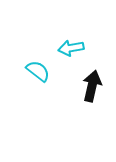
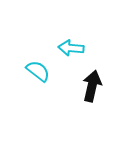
cyan arrow: rotated 15 degrees clockwise
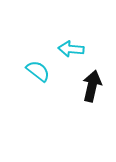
cyan arrow: moved 1 px down
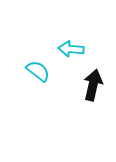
black arrow: moved 1 px right, 1 px up
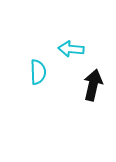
cyan semicircle: moved 1 px down; rotated 50 degrees clockwise
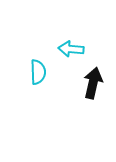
black arrow: moved 2 px up
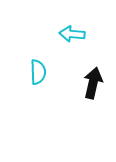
cyan arrow: moved 1 px right, 15 px up
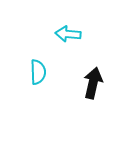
cyan arrow: moved 4 px left
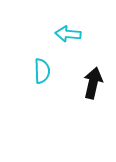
cyan semicircle: moved 4 px right, 1 px up
